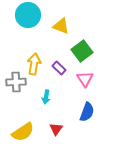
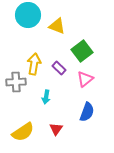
yellow triangle: moved 4 px left
pink triangle: rotated 24 degrees clockwise
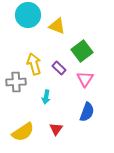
yellow arrow: rotated 25 degrees counterclockwise
pink triangle: rotated 18 degrees counterclockwise
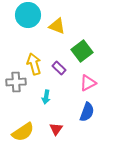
pink triangle: moved 3 px right, 4 px down; rotated 30 degrees clockwise
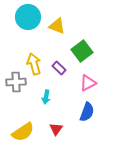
cyan circle: moved 2 px down
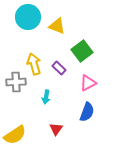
yellow semicircle: moved 8 px left, 3 px down
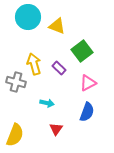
gray cross: rotated 18 degrees clockwise
cyan arrow: moved 1 px right, 6 px down; rotated 88 degrees counterclockwise
yellow semicircle: rotated 35 degrees counterclockwise
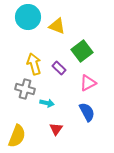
gray cross: moved 9 px right, 7 px down
blue semicircle: rotated 48 degrees counterclockwise
yellow semicircle: moved 2 px right, 1 px down
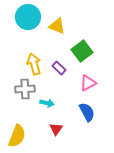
gray cross: rotated 18 degrees counterclockwise
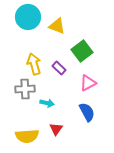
yellow semicircle: moved 10 px right; rotated 65 degrees clockwise
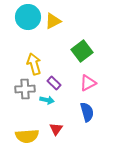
yellow triangle: moved 4 px left, 5 px up; rotated 48 degrees counterclockwise
purple rectangle: moved 5 px left, 15 px down
cyan arrow: moved 3 px up
blue semicircle: rotated 12 degrees clockwise
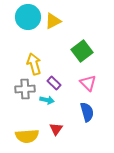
pink triangle: rotated 48 degrees counterclockwise
